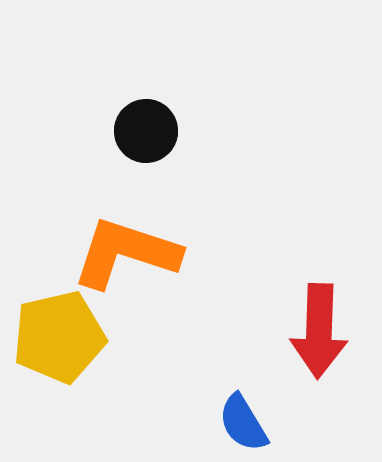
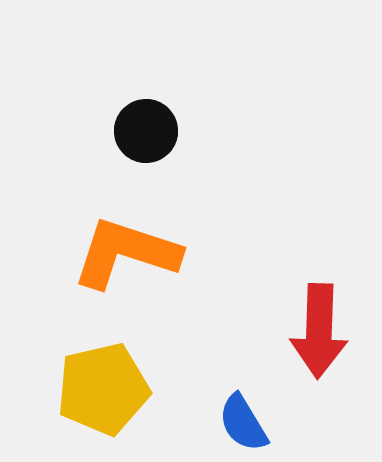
yellow pentagon: moved 44 px right, 52 px down
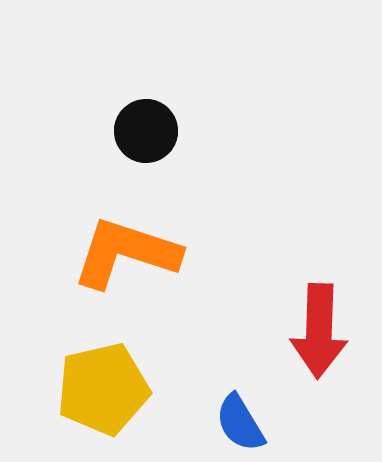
blue semicircle: moved 3 px left
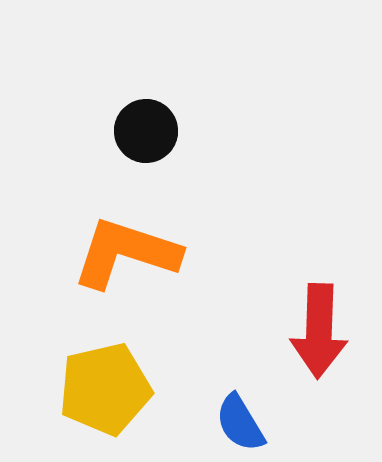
yellow pentagon: moved 2 px right
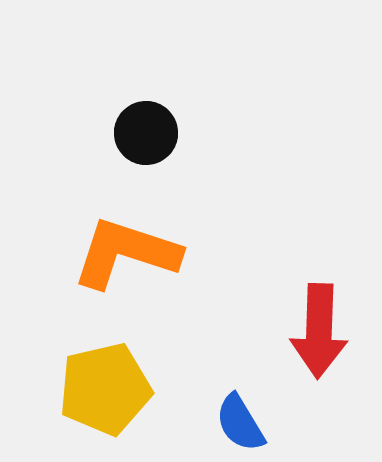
black circle: moved 2 px down
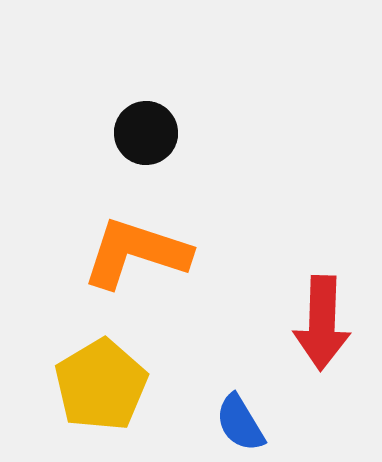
orange L-shape: moved 10 px right
red arrow: moved 3 px right, 8 px up
yellow pentagon: moved 4 px left, 4 px up; rotated 18 degrees counterclockwise
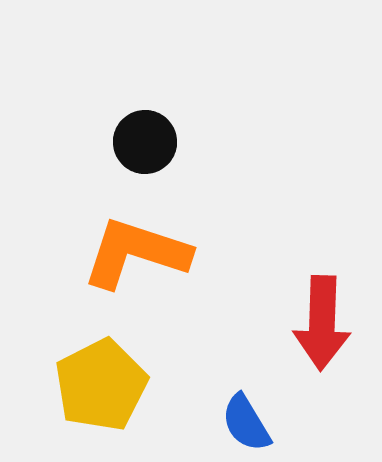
black circle: moved 1 px left, 9 px down
yellow pentagon: rotated 4 degrees clockwise
blue semicircle: moved 6 px right
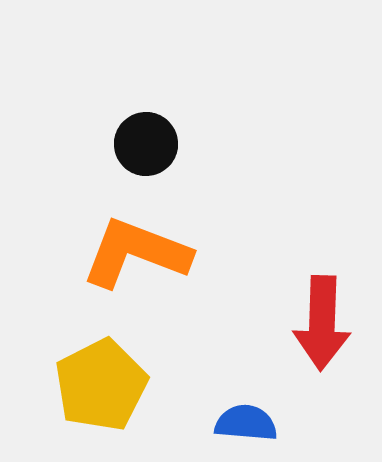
black circle: moved 1 px right, 2 px down
orange L-shape: rotated 3 degrees clockwise
blue semicircle: rotated 126 degrees clockwise
